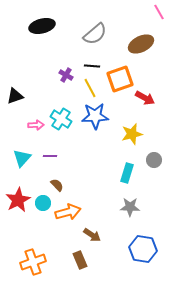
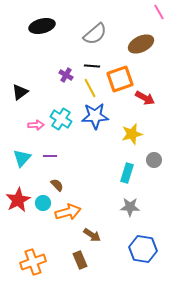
black triangle: moved 5 px right, 4 px up; rotated 18 degrees counterclockwise
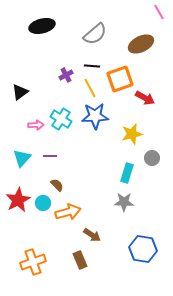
purple cross: rotated 32 degrees clockwise
gray circle: moved 2 px left, 2 px up
gray star: moved 6 px left, 5 px up
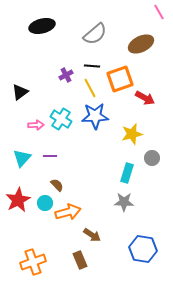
cyan circle: moved 2 px right
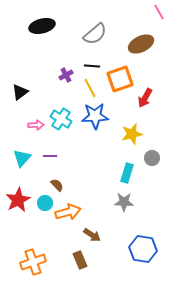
red arrow: rotated 90 degrees clockwise
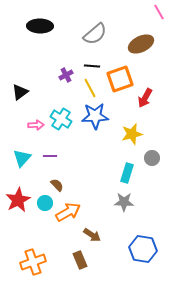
black ellipse: moved 2 px left; rotated 15 degrees clockwise
orange arrow: rotated 15 degrees counterclockwise
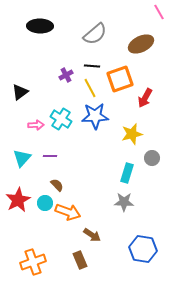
orange arrow: rotated 50 degrees clockwise
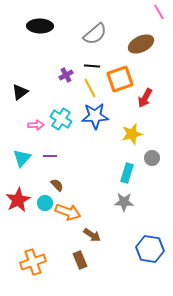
blue hexagon: moved 7 px right
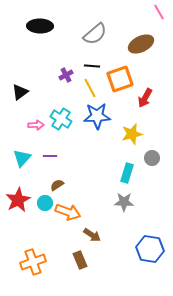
blue star: moved 2 px right
brown semicircle: rotated 80 degrees counterclockwise
